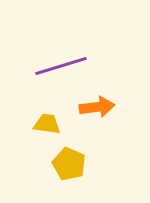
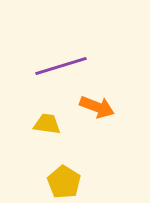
orange arrow: rotated 28 degrees clockwise
yellow pentagon: moved 5 px left, 18 px down; rotated 8 degrees clockwise
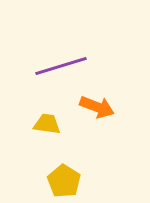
yellow pentagon: moved 1 px up
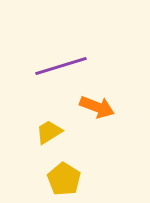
yellow trapezoid: moved 2 px right, 8 px down; rotated 40 degrees counterclockwise
yellow pentagon: moved 2 px up
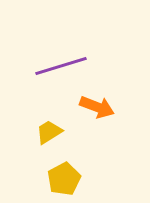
yellow pentagon: rotated 12 degrees clockwise
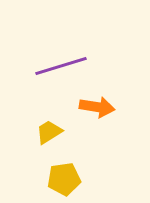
orange arrow: rotated 12 degrees counterclockwise
yellow pentagon: rotated 20 degrees clockwise
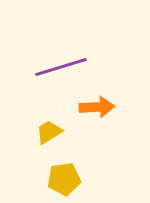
purple line: moved 1 px down
orange arrow: rotated 12 degrees counterclockwise
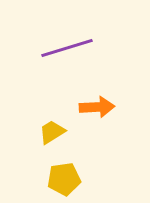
purple line: moved 6 px right, 19 px up
yellow trapezoid: moved 3 px right
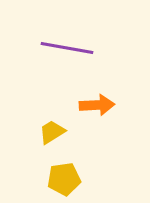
purple line: rotated 27 degrees clockwise
orange arrow: moved 2 px up
